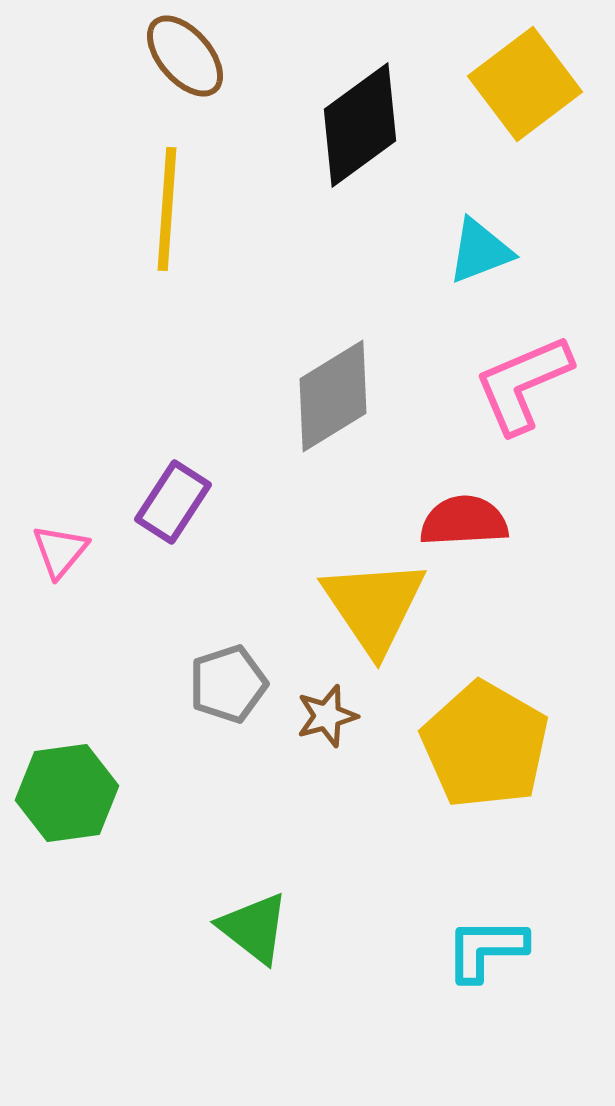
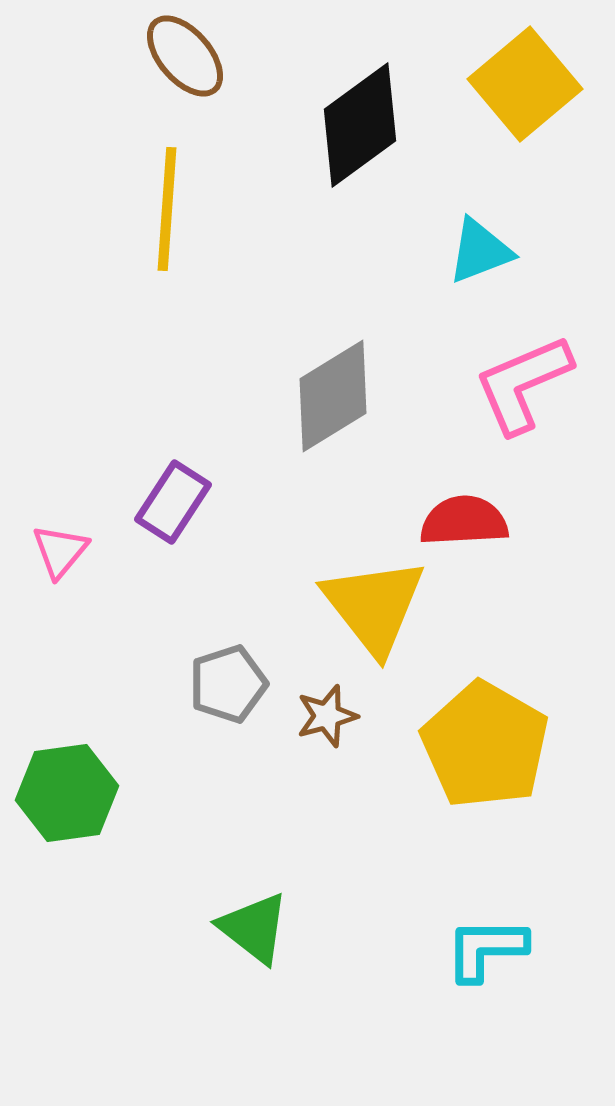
yellow square: rotated 3 degrees counterclockwise
yellow triangle: rotated 4 degrees counterclockwise
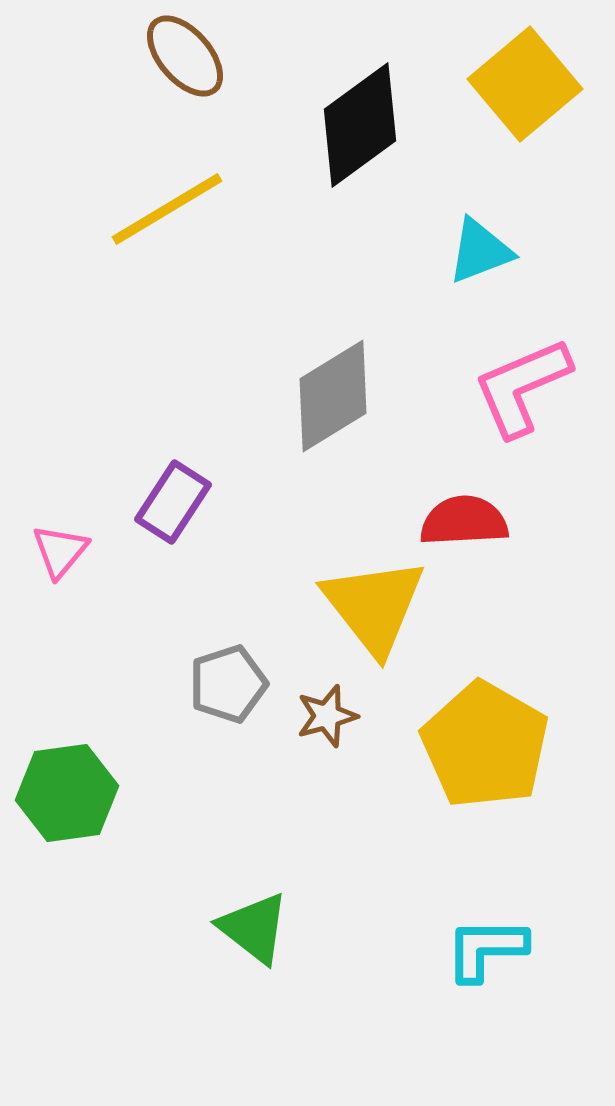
yellow line: rotated 55 degrees clockwise
pink L-shape: moved 1 px left, 3 px down
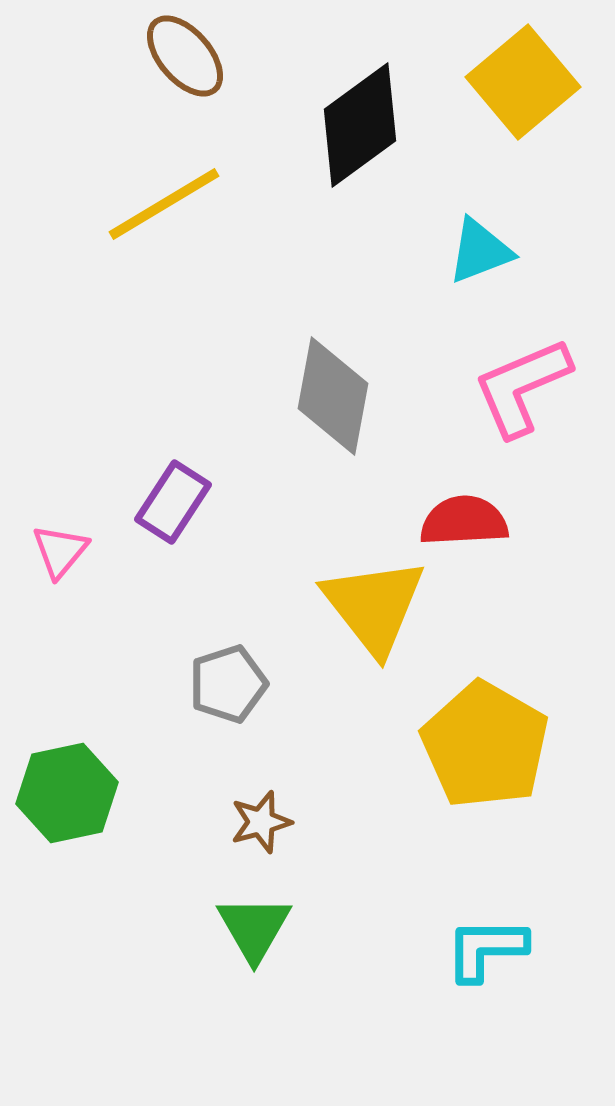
yellow square: moved 2 px left, 2 px up
yellow line: moved 3 px left, 5 px up
gray diamond: rotated 48 degrees counterclockwise
brown star: moved 66 px left, 106 px down
green hexagon: rotated 4 degrees counterclockwise
green triangle: rotated 22 degrees clockwise
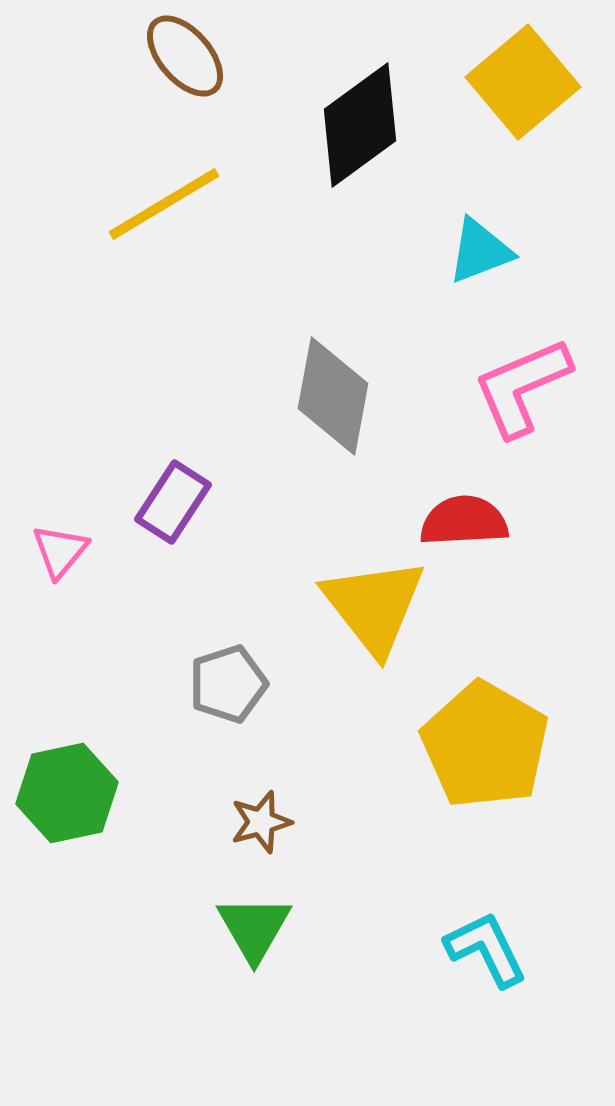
cyan L-shape: rotated 64 degrees clockwise
